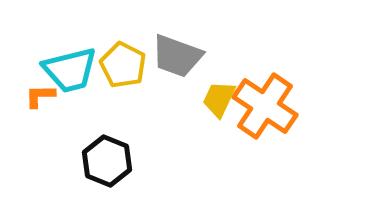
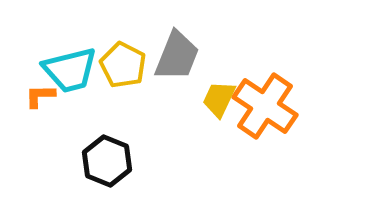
gray trapezoid: rotated 88 degrees counterclockwise
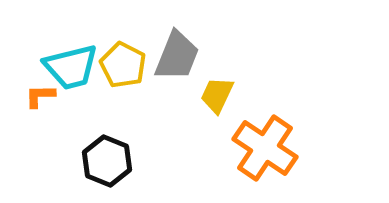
cyan trapezoid: moved 1 px right, 3 px up
yellow trapezoid: moved 2 px left, 4 px up
orange cross: moved 42 px down
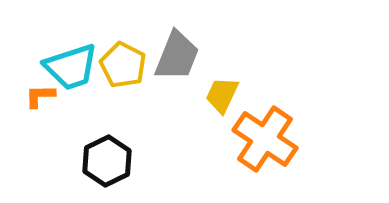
cyan trapezoid: rotated 4 degrees counterclockwise
yellow trapezoid: moved 5 px right
orange cross: moved 9 px up
black hexagon: rotated 12 degrees clockwise
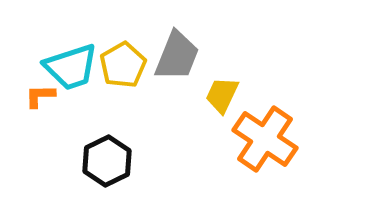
yellow pentagon: rotated 15 degrees clockwise
